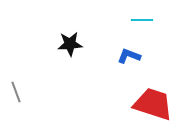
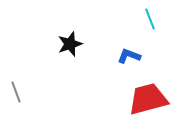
cyan line: moved 8 px right, 1 px up; rotated 70 degrees clockwise
black star: rotated 15 degrees counterclockwise
red trapezoid: moved 5 px left, 5 px up; rotated 33 degrees counterclockwise
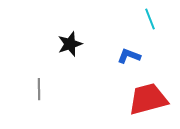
gray line: moved 23 px right, 3 px up; rotated 20 degrees clockwise
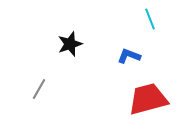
gray line: rotated 30 degrees clockwise
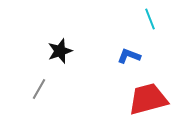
black star: moved 10 px left, 7 px down
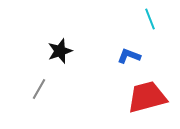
red trapezoid: moved 1 px left, 2 px up
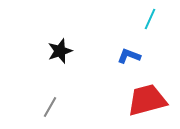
cyan line: rotated 45 degrees clockwise
gray line: moved 11 px right, 18 px down
red trapezoid: moved 3 px down
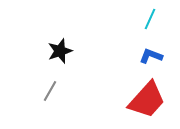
blue L-shape: moved 22 px right
red trapezoid: rotated 147 degrees clockwise
gray line: moved 16 px up
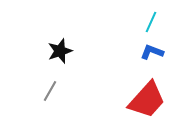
cyan line: moved 1 px right, 3 px down
blue L-shape: moved 1 px right, 4 px up
